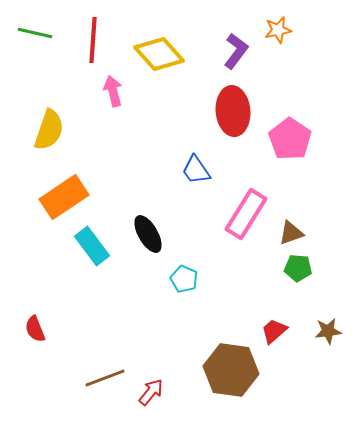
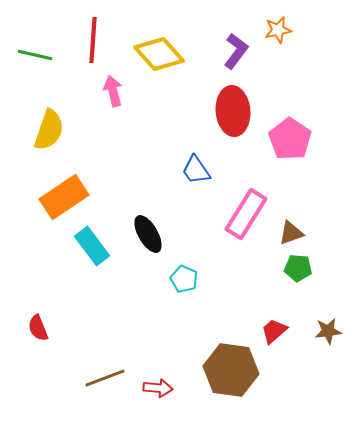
green line: moved 22 px down
red semicircle: moved 3 px right, 1 px up
red arrow: moved 7 px right, 4 px up; rotated 56 degrees clockwise
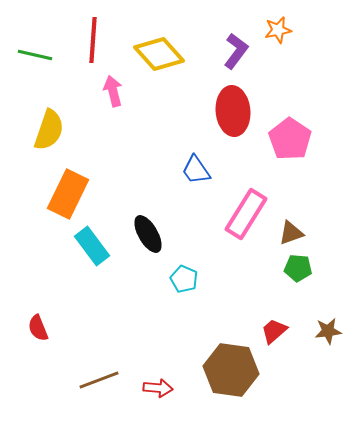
orange rectangle: moved 4 px right, 3 px up; rotated 30 degrees counterclockwise
brown line: moved 6 px left, 2 px down
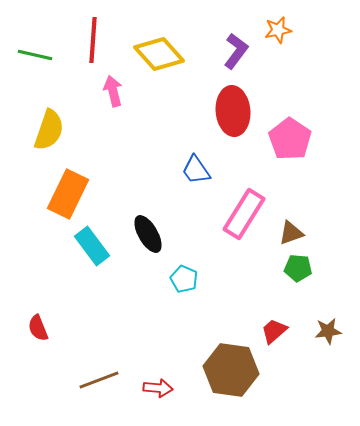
pink rectangle: moved 2 px left
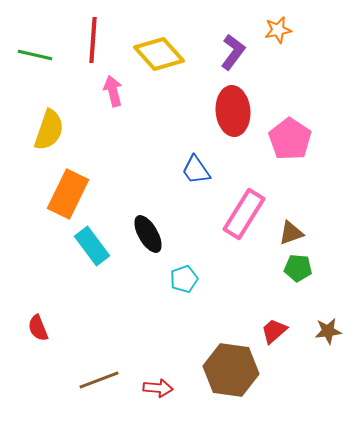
purple L-shape: moved 3 px left, 1 px down
cyan pentagon: rotated 28 degrees clockwise
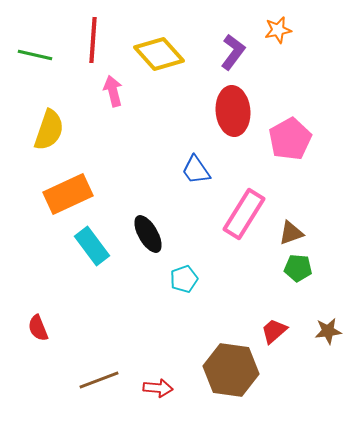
pink pentagon: rotated 9 degrees clockwise
orange rectangle: rotated 39 degrees clockwise
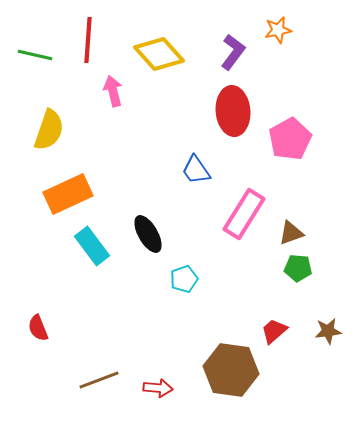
red line: moved 5 px left
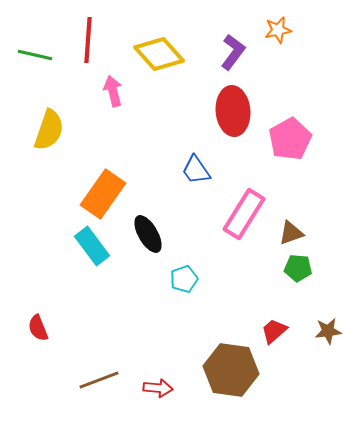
orange rectangle: moved 35 px right; rotated 30 degrees counterclockwise
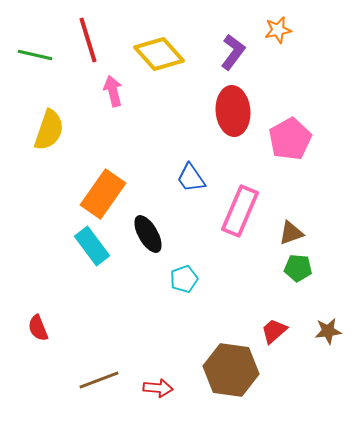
red line: rotated 21 degrees counterclockwise
blue trapezoid: moved 5 px left, 8 px down
pink rectangle: moved 4 px left, 3 px up; rotated 9 degrees counterclockwise
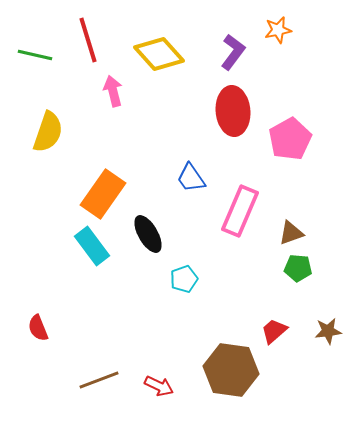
yellow semicircle: moved 1 px left, 2 px down
red arrow: moved 1 px right, 2 px up; rotated 20 degrees clockwise
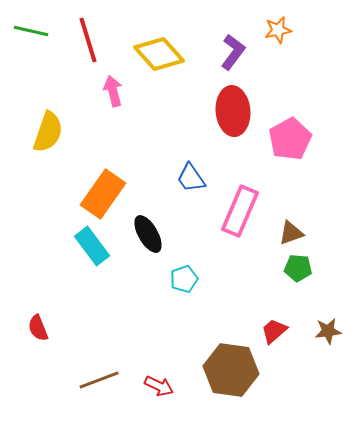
green line: moved 4 px left, 24 px up
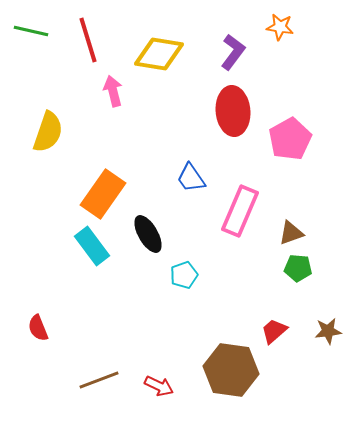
orange star: moved 2 px right, 3 px up; rotated 20 degrees clockwise
yellow diamond: rotated 39 degrees counterclockwise
cyan pentagon: moved 4 px up
